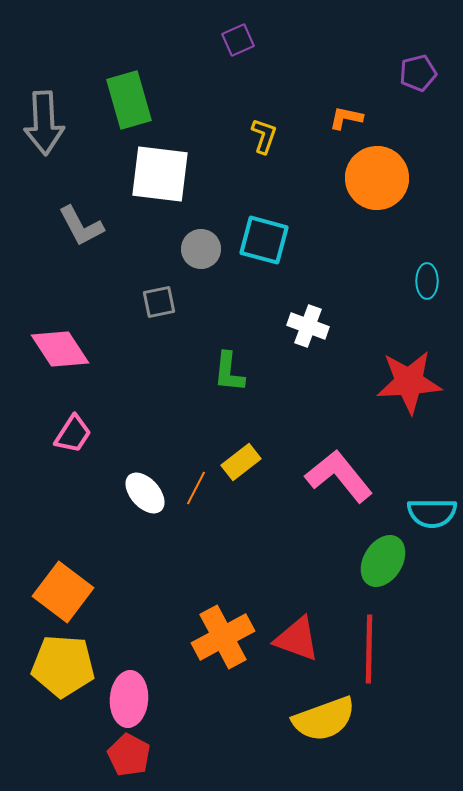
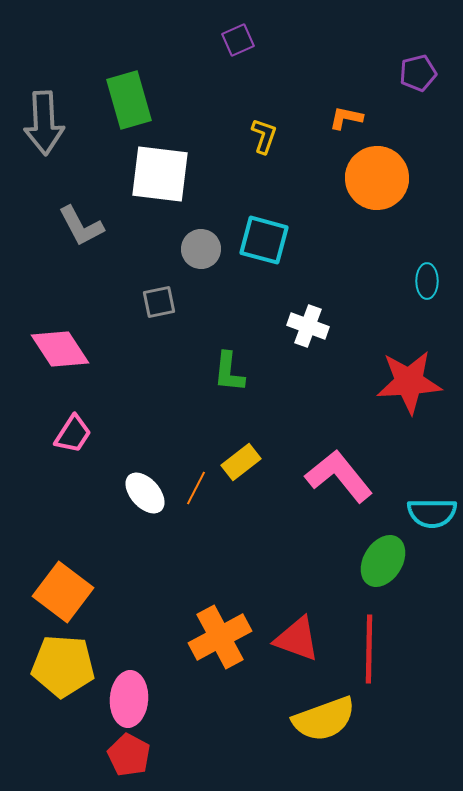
orange cross: moved 3 px left
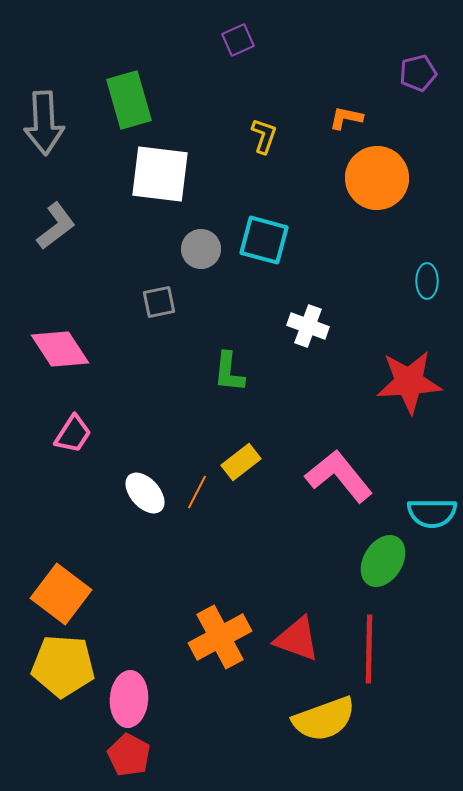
gray L-shape: moved 25 px left; rotated 99 degrees counterclockwise
orange line: moved 1 px right, 4 px down
orange square: moved 2 px left, 2 px down
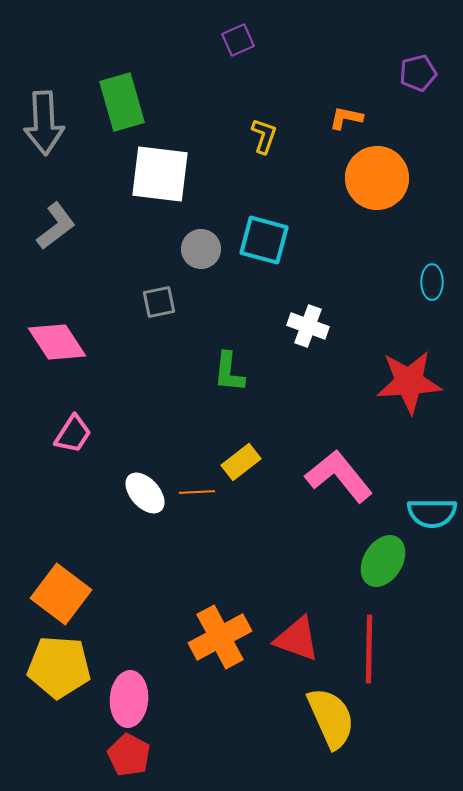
green rectangle: moved 7 px left, 2 px down
cyan ellipse: moved 5 px right, 1 px down
pink diamond: moved 3 px left, 7 px up
orange line: rotated 60 degrees clockwise
yellow pentagon: moved 4 px left, 1 px down
yellow semicircle: moved 7 px right, 1 px up; rotated 94 degrees counterclockwise
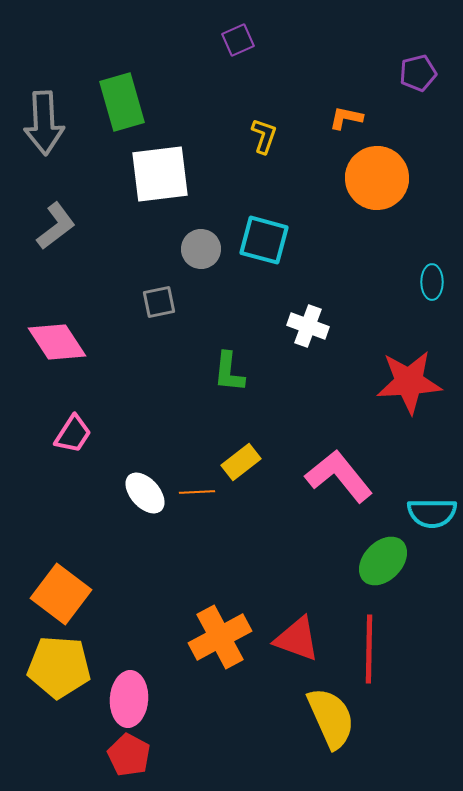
white square: rotated 14 degrees counterclockwise
green ellipse: rotated 12 degrees clockwise
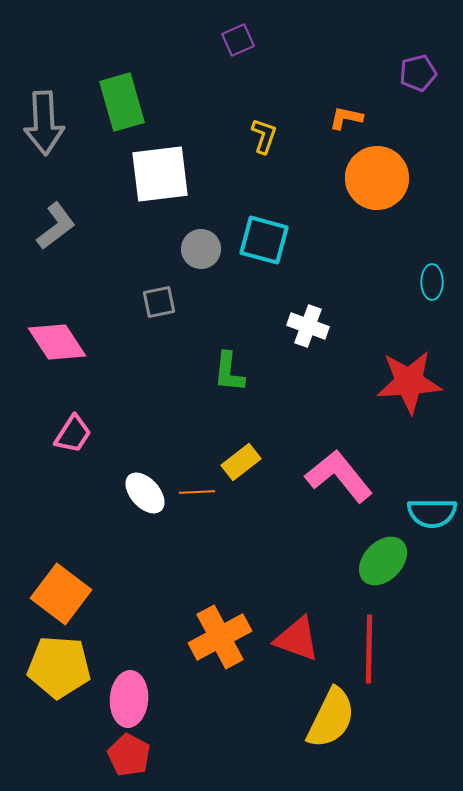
yellow semicircle: rotated 50 degrees clockwise
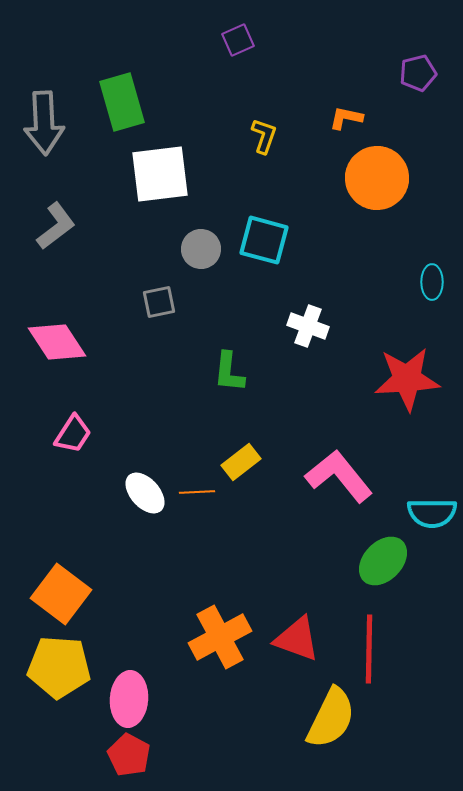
red star: moved 2 px left, 3 px up
